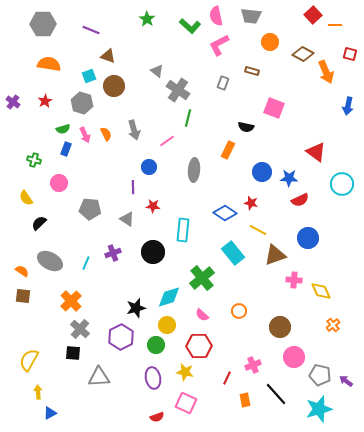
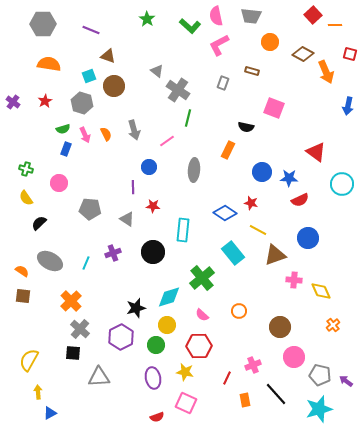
green cross at (34, 160): moved 8 px left, 9 px down
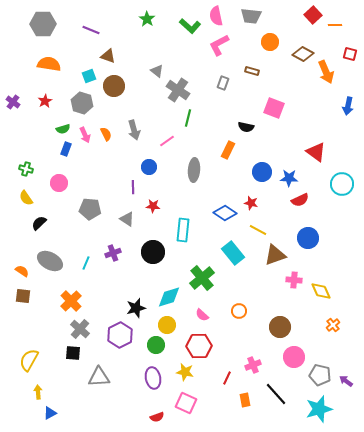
purple hexagon at (121, 337): moved 1 px left, 2 px up
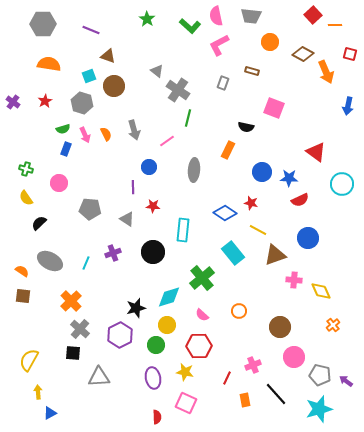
red semicircle at (157, 417): rotated 72 degrees counterclockwise
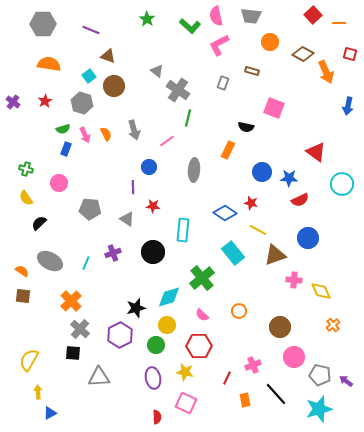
orange line at (335, 25): moved 4 px right, 2 px up
cyan square at (89, 76): rotated 16 degrees counterclockwise
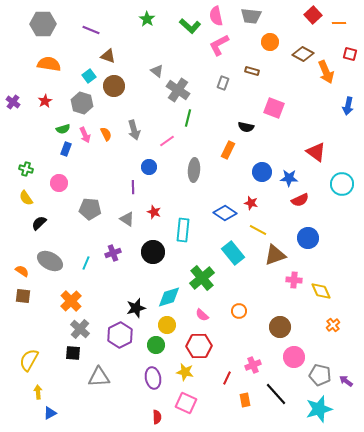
red star at (153, 206): moved 1 px right, 6 px down; rotated 16 degrees clockwise
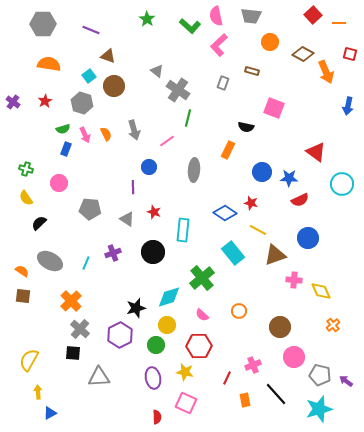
pink L-shape at (219, 45): rotated 15 degrees counterclockwise
